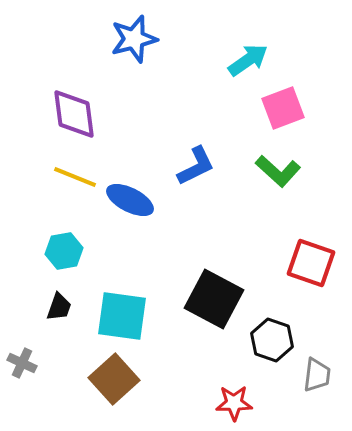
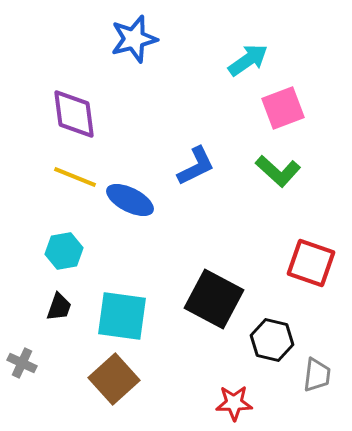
black hexagon: rotated 6 degrees counterclockwise
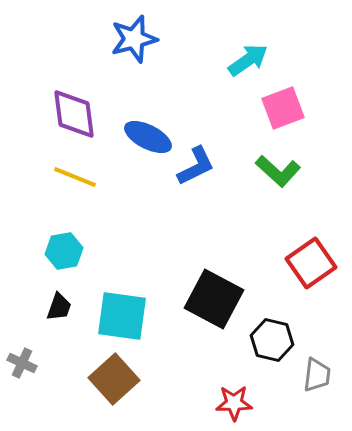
blue ellipse: moved 18 px right, 63 px up
red square: rotated 36 degrees clockwise
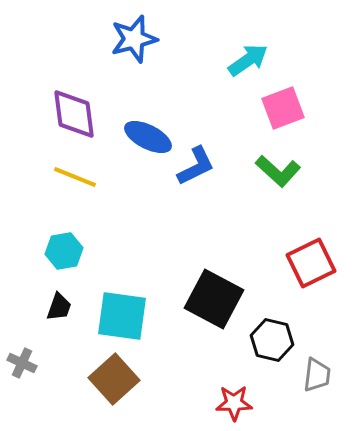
red square: rotated 9 degrees clockwise
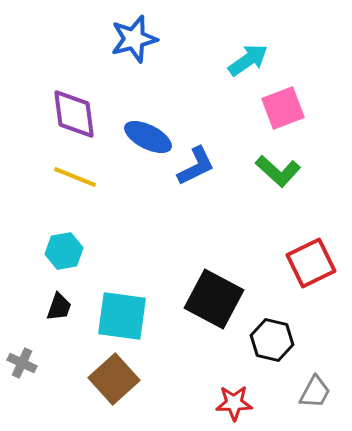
gray trapezoid: moved 2 px left, 17 px down; rotated 21 degrees clockwise
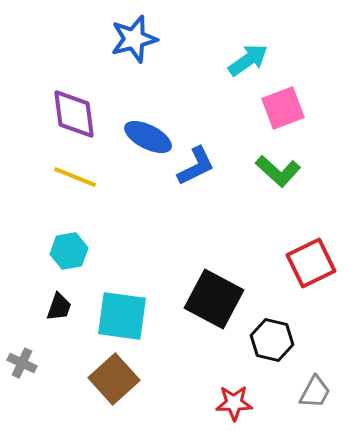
cyan hexagon: moved 5 px right
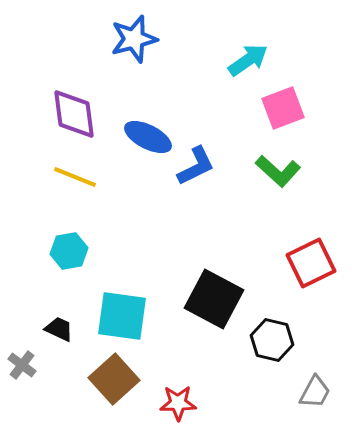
black trapezoid: moved 22 px down; rotated 84 degrees counterclockwise
gray cross: moved 2 px down; rotated 12 degrees clockwise
red star: moved 56 px left
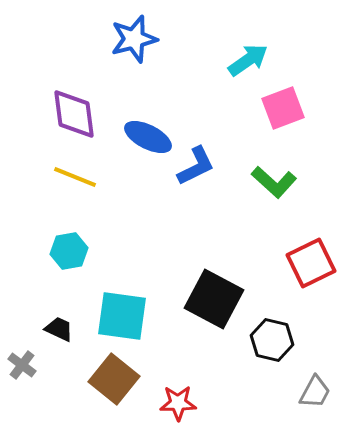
green L-shape: moved 4 px left, 11 px down
brown square: rotated 9 degrees counterclockwise
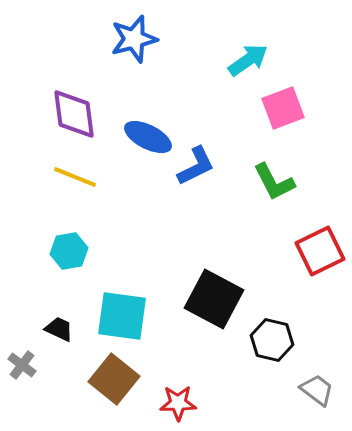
green L-shape: rotated 21 degrees clockwise
red square: moved 9 px right, 12 px up
gray trapezoid: moved 2 px right, 2 px up; rotated 81 degrees counterclockwise
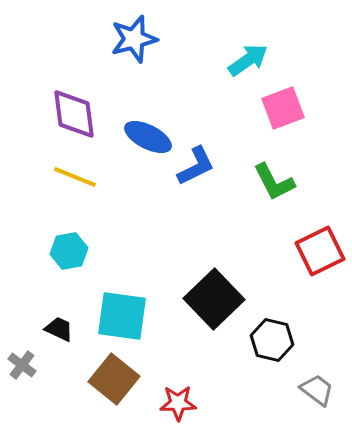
black square: rotated 18 degrees clockwise
